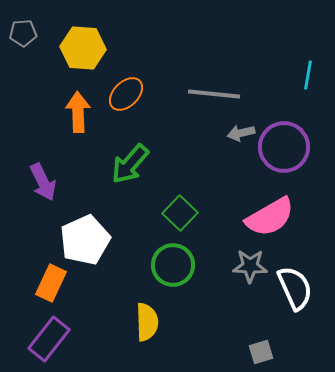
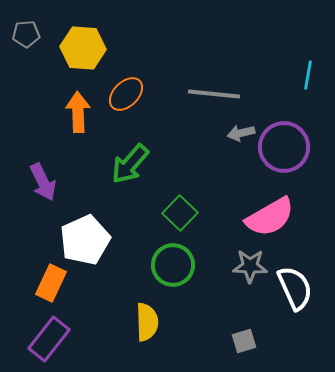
gray pentagon: moved 3 px right, 1 px down
gray square: moved 17 px left, 11 px up
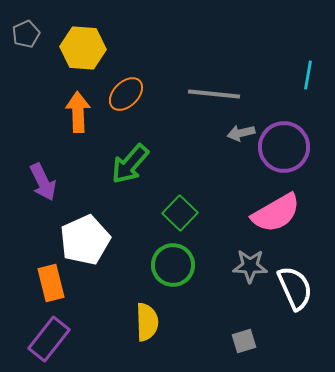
gray pentagon: rotated 20 degrees counterclockwise
pink semicircle: moved 6 px right, 4 px up
orange rectangle: rotated 39 degrees counterclockwise
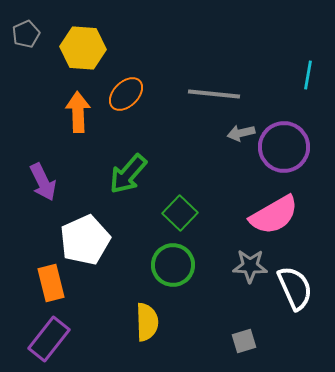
green arrow: moved 2 px left, 10 px down
pink semicircle: moved 2 px left, 2 px down
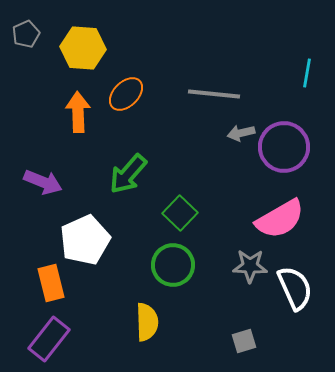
cyan line: moved 1 px left, 2 px up
purple arrow: rotated 42 degrees counterclockwise
pink semicircle: moved 6 px right, 4 px down
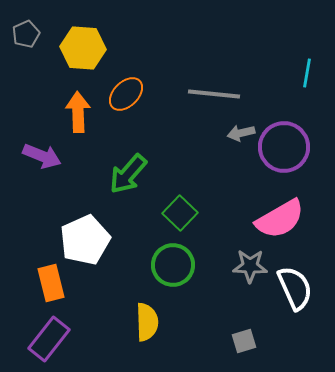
purple arrow: moved 1 px left, 26 px up
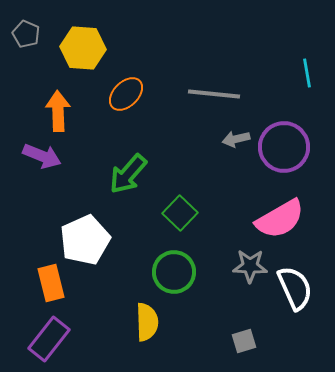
gray pentagon: rotated 24 degrees counterclockwise
cyan line: rotated 20 degrees counterclockwise
orange arrow: moved 20 px left, 1 px up
gray arrow: moved 5 px left, 6 px down
green circle: moved 1 px right, 7 px down
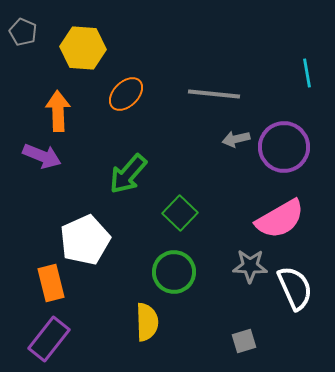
gray pentagon: moved 3 px left, 2 px up
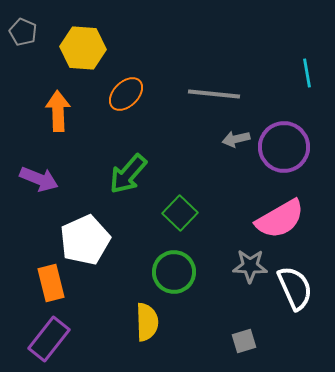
purple arrow: moved 3 px left, 23 px down
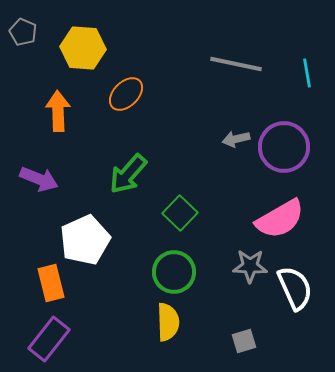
gray line: moved 22 px right, 30 px up; rotated 6 degrees clockwise
yellow semicircle: moved 21 px right
